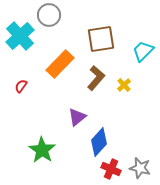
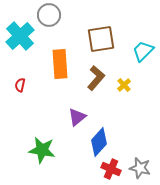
orange rectangle: rotated 48 degrees counterclockwise
red semicircle: moved 1 px left, 1 px up; rotated 24 degrees counterclockwise
green star: rotated 24 degrees counterclockwise
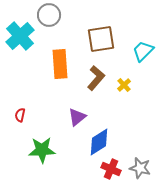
red semicircle: moved 30 px down
blue diamond: rotated 16 degrees clockwise
green star: rotated 12 degrees counterclockwise
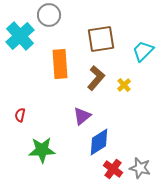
purple triangle: moved 5 px right, 1 px up
red cross: moved 2 px right; rotated 12 degrees clockwise
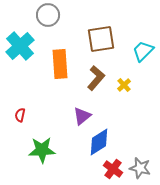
gray circle: moved 1 px left
cyan cross: moved 10 px down
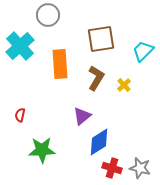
brown L-shape: rotated 10 degrees counterclockwise
red cross: moved 1 px left, 1 px up; rotated 18 degrees counterclockwise
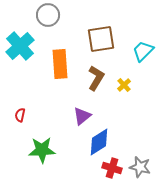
gray star: moved 1 px up
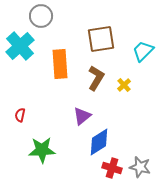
gray circle: moved 7 px left, 1 px down
